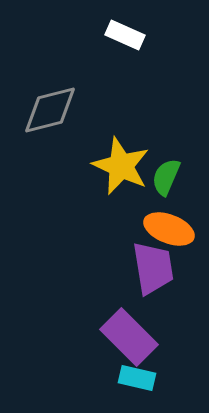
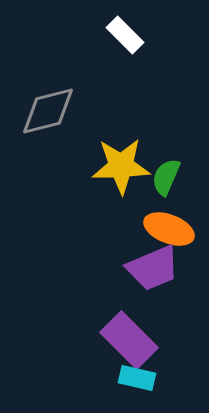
white rectangle: rotated 21 degrees clockwise
gray diamond: moved 2 px left, 1 px down
yellow star: rotated 26 degrees counterclockwise
purple trapezoid: rotated 76 degrees clockwise
purple rectangle: moved 3 px down
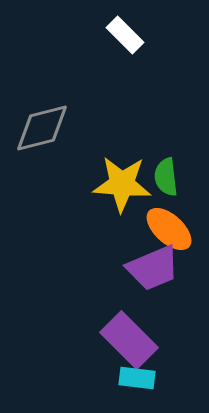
gray diamond: moved 6 px left, 17 px down
yellow star: moved 1 px right, 18 px down; rotated 6 degrees clockwise
green semicircle: rotated 30 degrees counterclockwise
orange ellipse: rotated 21 degrees clockwise
cyan rectangle: rotated 6 degrees counterclockwise
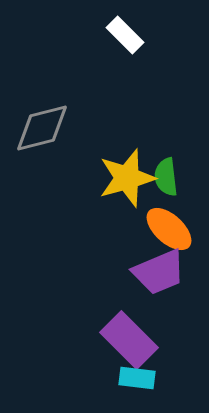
yellow star: moved 5 px right, 6 px up; rotated 20 degrees counterclockwise
purple trapezoid: moved 6 px right, 4 px down
